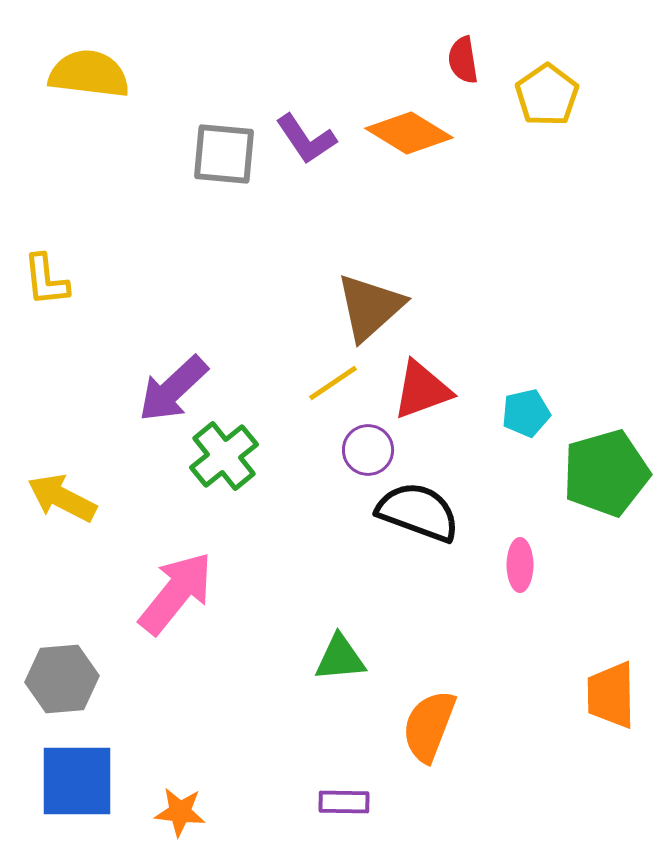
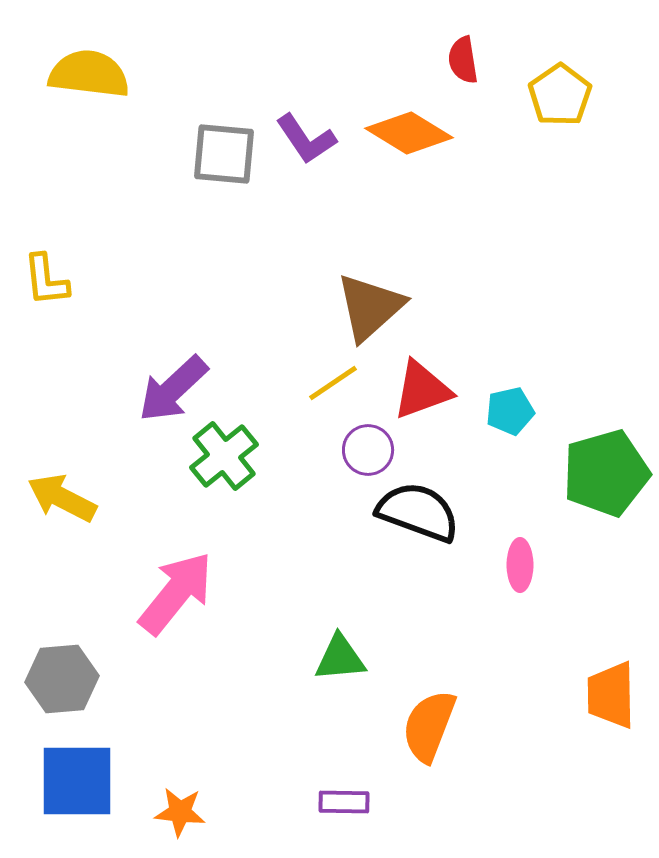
yellow pentagon: moved 13 px right
cyan pentagon: moved 16 px left, 2 px up
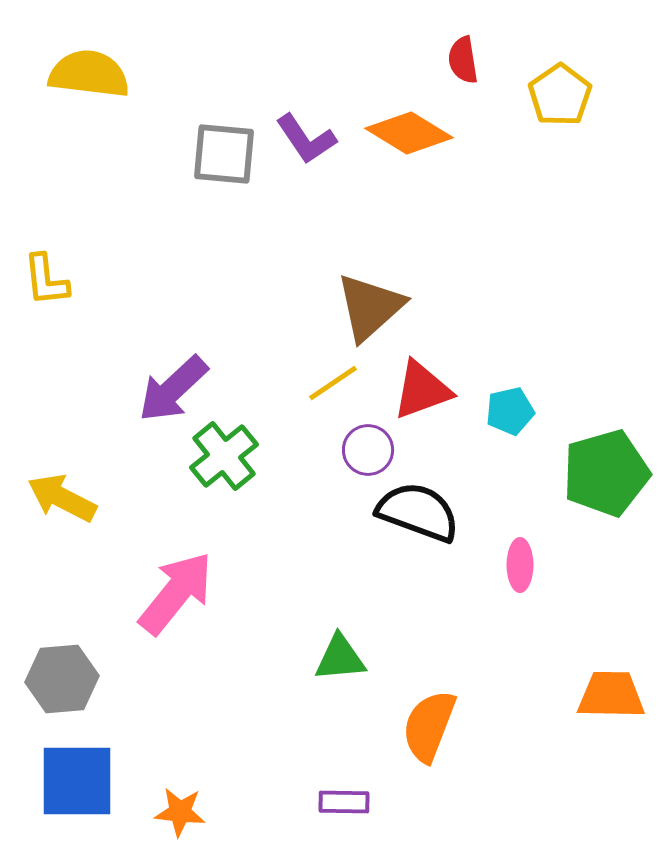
orange trapezoid: rotated 92 degrees clockwise
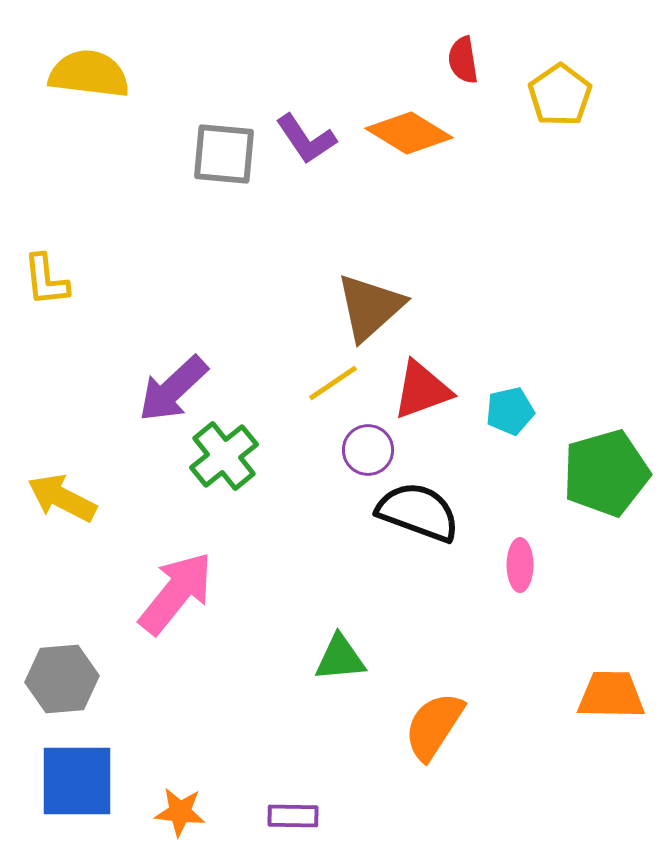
orange semicircle: moved 5 px right; rotated 12 degrees clockwise
purple rectangle: moved 51 px left, 14 px down
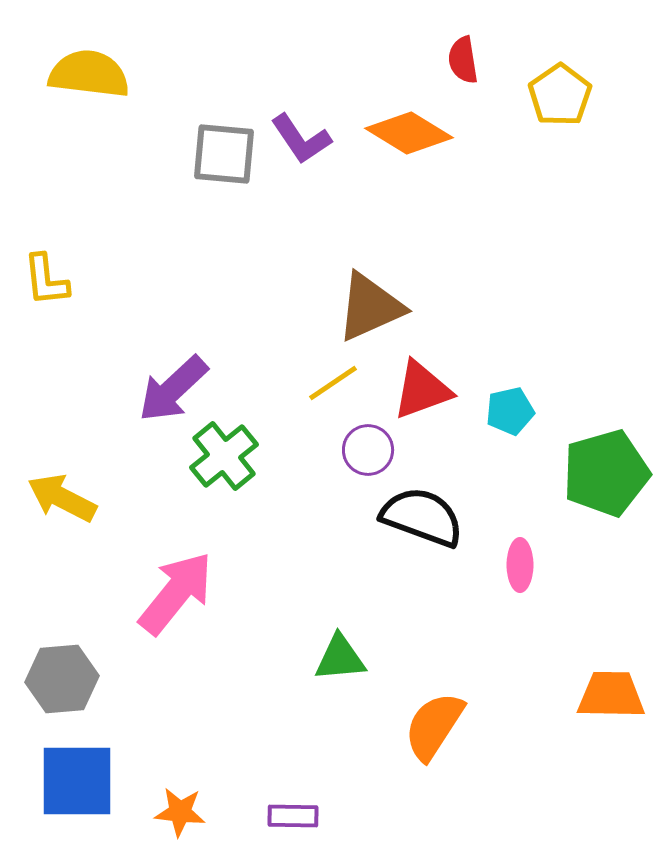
purple L-shape: moved 5 px left
brown triangle: rotated 18 degrees clockwise
black semicircle: moved 4 px right, 5 px down
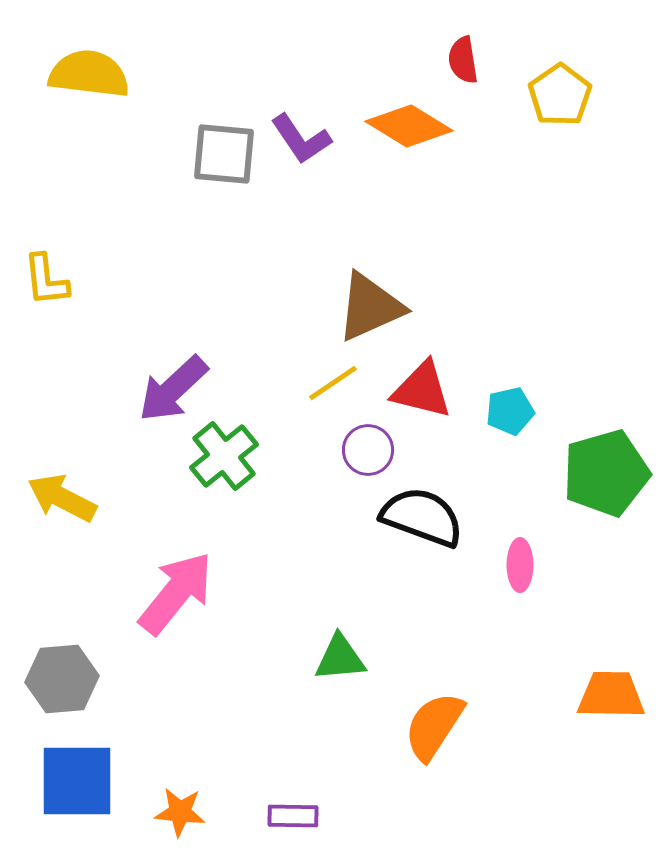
orange diamond: moved 7 px up
red triangle: rotated 34 degrees clockwise
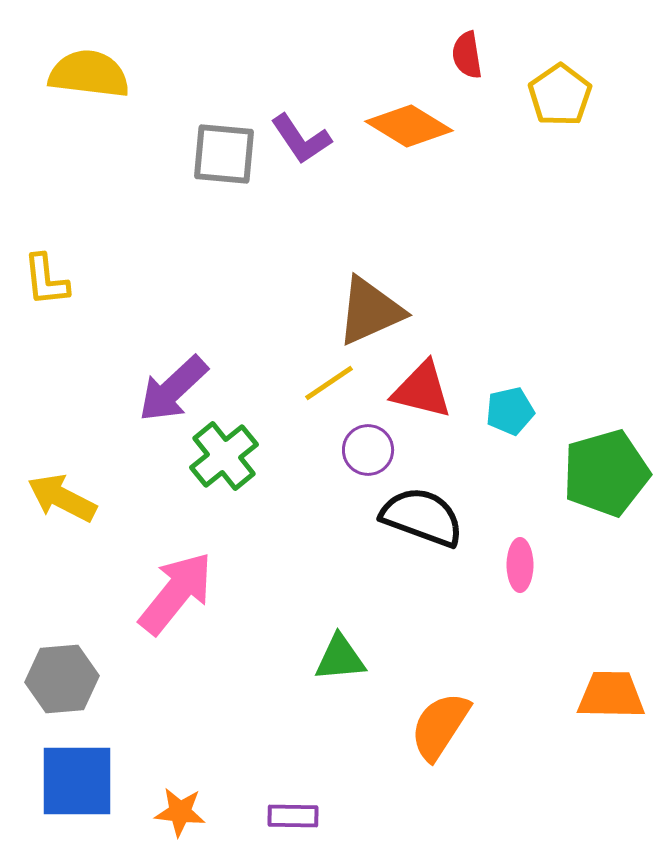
red semicircle: moved 4 px right, 5 px up
brown triangle: moved 4 px down
yellow line: moved 4 px left
orange semicircle: moved 6 px right
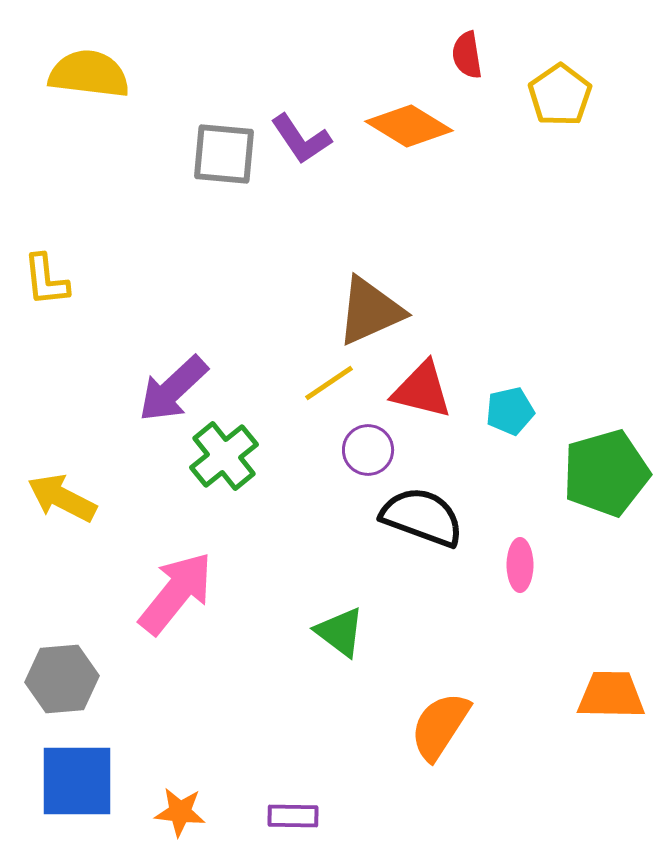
green triangle: moved 26 px up; rotated 42 degrees clockwise
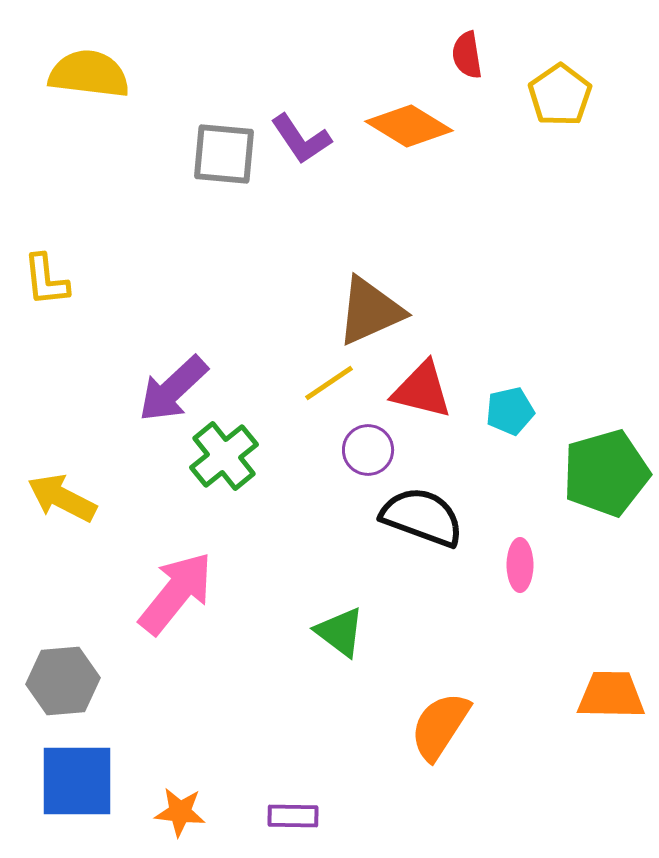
gray hexagon: moved 1 px right, 2 px down
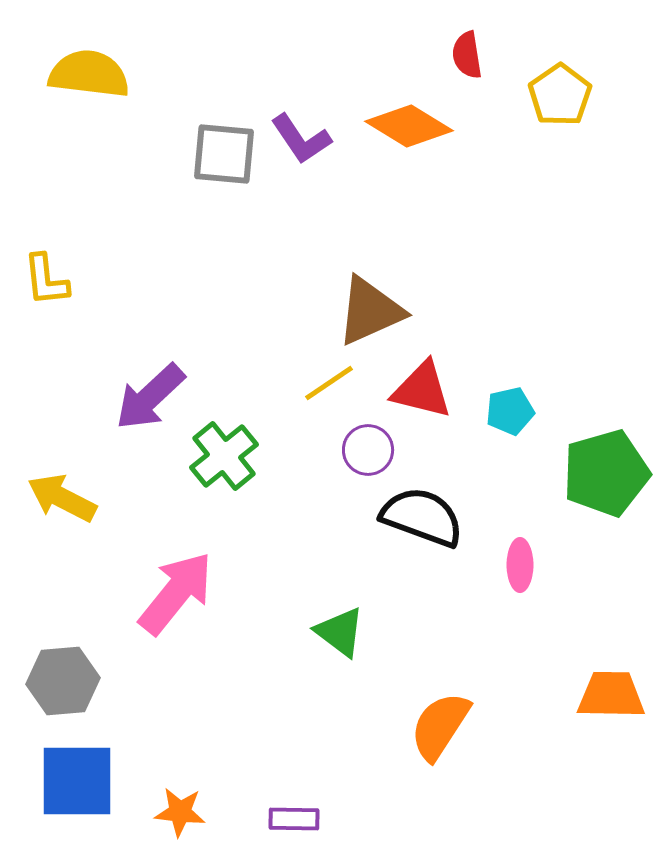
purple arrow: moved 23 px left, 8 px down
purple rectangle: moved 1 px right, 3 px down
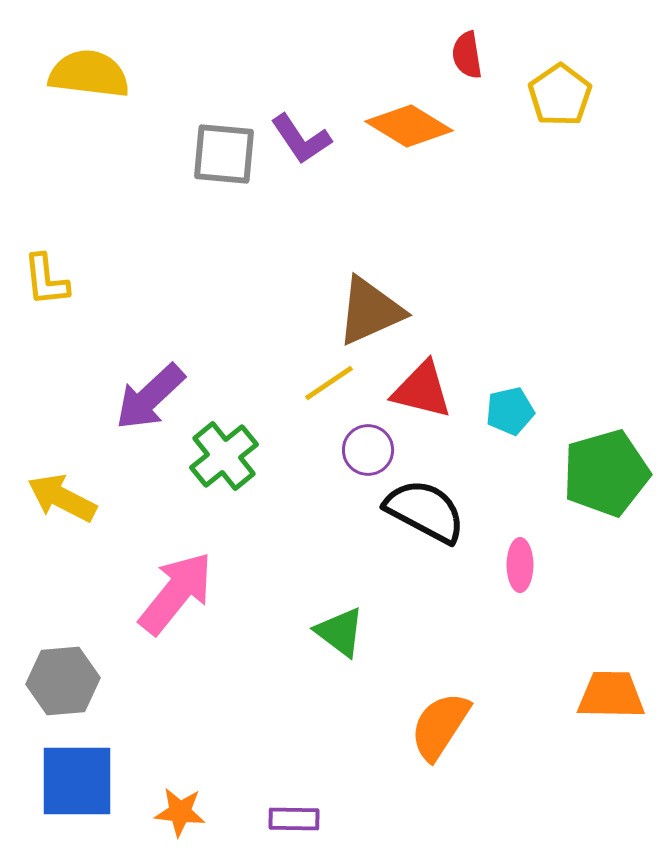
black semicircle: moved 3 px right, 6 px up; rotated 8 degrees clockwise
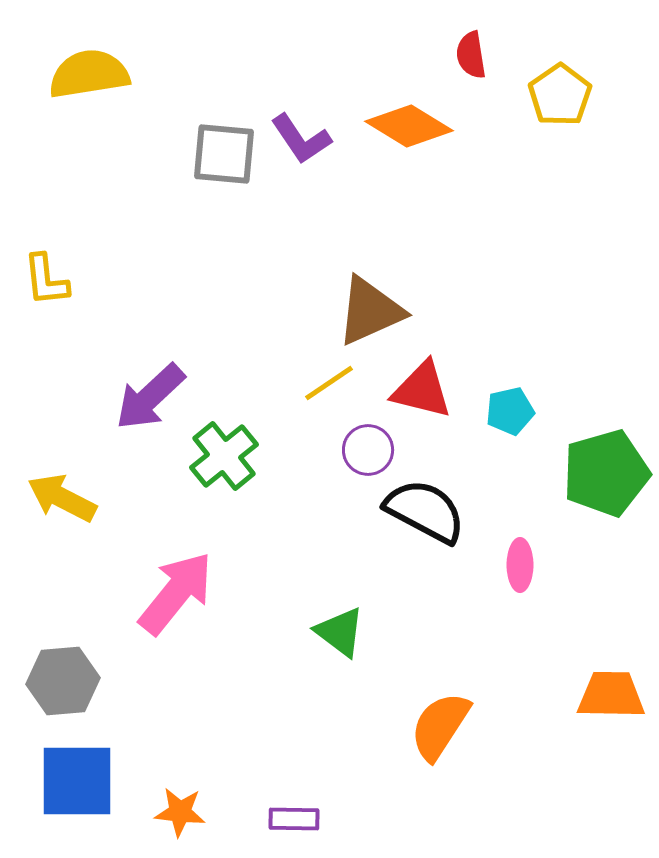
red semicircle: moved 4 px right
yellow semicircle: rotated 16 degrees counterclockwise
